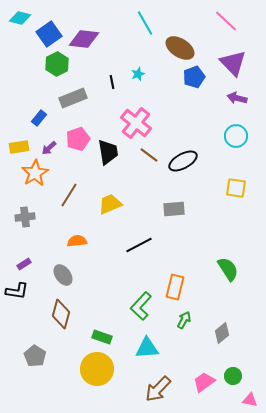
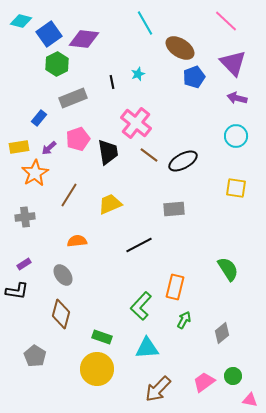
cyan diamond at (20, 18): moved 1 px right, 3 px down
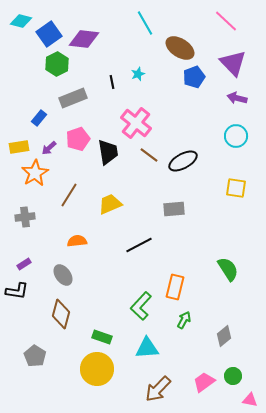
gray diamond at (222, 333): moved 2 px right, 3 px down
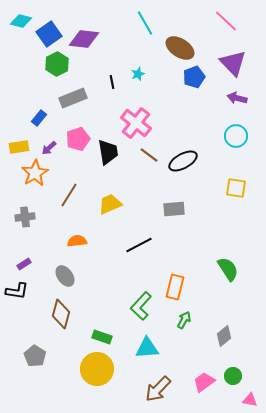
gray ellipse at (63, 275): moved 2 px right, 1 px down
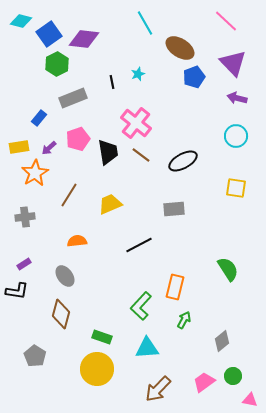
brown line at (149, 155): moved 8 px left
gray diamond at (224, 336): moved 2 px left, 5 px down
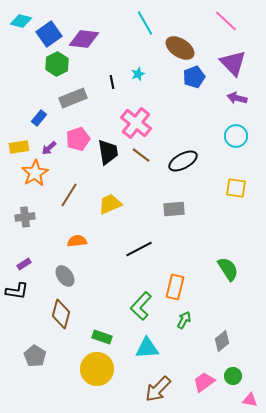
black line at (139, 245): moved 4 px down
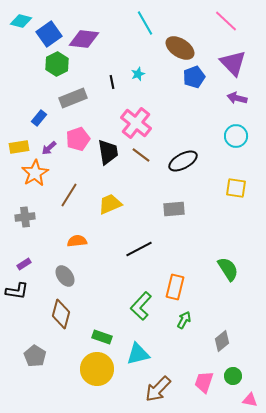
cyan triangle at (147, 348): moved 9 px left, 6 px down; rotated 10 degrees counterclockwise
pink trapezoid at (204, 382): rotated 35 degrees counterclockwise
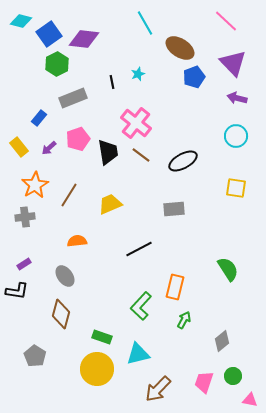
yellow rectangle at (19, 147): rotated 60 degrees clockwise
orange star at (35, 173): moved 12 px down
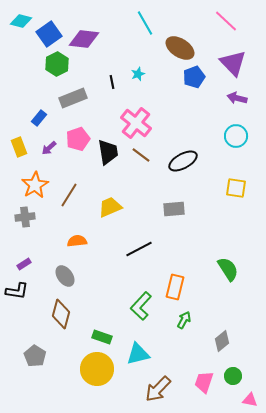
yellow rectangle at (19, 147): rotated 18 degrees clockwise
yellow trapezoid at (110, 204): moved 3 px down
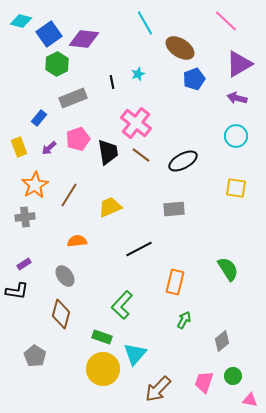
purple triangle at (233, 63): moved 6 px right, 1 px down; rotated 44 degrees clockwise
blue pentagon at (194, 77): moved 2 px down
orange rectangle at (175, 287): moved 5 px up
green L-shape at (141, 306): moved 19 px left, 1 px up
cyan triangle at (138, 354): moved 3 px left; rotated 35 degrees counterclockwise
yellow circle at (97, 369): moved 6 px right
